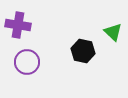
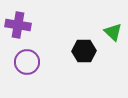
black hexagon: moved 1 px right; rotated 15 degrees counterclockwise
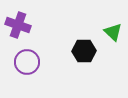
purple cross: rotated 10 degrees clockwise
